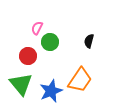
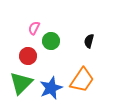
pink semicircle: moved 3 px left
green circle: moved 1 px right, 1 px up
orange trapezoid: moved 2 px right
green triangle: moved 1 px up; rotated 25 degrees clockwise
blue star: moved 3 px up
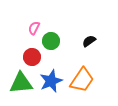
black semicircle: rotated 40 degrees clockwise
red circle: moved 4 px right, 1 px down
green triangle: rotated 40 degrees clockwise
blue star: moved 7 px up
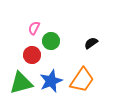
black semicircle: moved 2 px right, 2 px down
red circle: moved 2 px up
green triangle: rotated 10 degrees counterclockwise
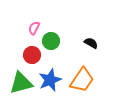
black semicircle: rotated 64 degrees clockwise
blue star: moved 1 px left, 1 px up
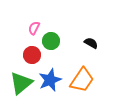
green triangle: rotated 25 degrees counterclockwise
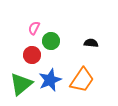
black semicircle: rotated 24 degrees counterclockwise
green triangle: moved 1 px down
